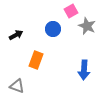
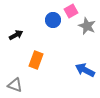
blue circle: moved 9 px up
blue arrow: moved 1 px right; rotated 114 degrees clockwise
gray triangle: moved 2 px left, 1 px up
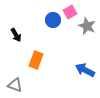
pink square: moved 1 px left, 1 px down
black arrow: rotated 88 degrees clockwise
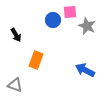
pink square: rotated 24 degrees clockwise
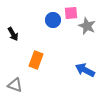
pink square: moved 1 px right, 1 px down
black arrow: moved 3 px left, 1 px up
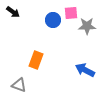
gray star: rotated 24 degrees counterclockwise
black arrow: moved 22 px up; rotated 24 degrees counterclockwise
gray triangle: moved 4 px right
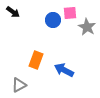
pink square: moved 1 px left
gray star: moved 1 px down; rotated 30 degrees clockwise
blue arrow: moved 21 px left
gray triangle: rotated 49 degrees counterclockwise
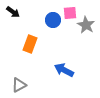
gray star: moved 1 px left, 2 px up
orange rectangle: moved 6 px left, 16 px up
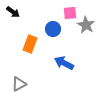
blue circle: moved 9 px down
blue arrow: moved 7 px up
gray triangle: moved 1 px up
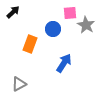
black arrow: rotated 80 degrees counterclockwise
blue arrow: rotated 96 degrees clockwise
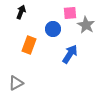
black arrow: moved 8 px right; rotated 24 degrees counterclockwise
orange rectangle: moved 1 px left, 1 px down
blue arrow: moved 6 px right, 9 px up
gray triangle: moved 3 px left, 1 px up
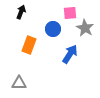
gray star: moved 1 px left, 3 px down
gray triangle: moved 3 px right; rotated 28 degrees clockwise
